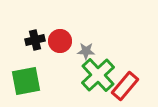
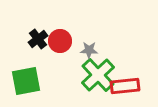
black cross: moved 3 px right, 1 px up; rotated 24 degrees counterclockwise
gray star: moved 3 px right, 1 px up
red rectangle: rotated 44 degrees clockwise
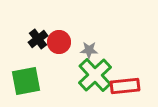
red circle: moved 1 px left, 1 px down
green cross: moved 3 px left
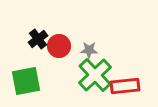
red circle: moved 4 px down
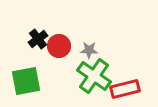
green cross: moved 1 px left, 1 px down; rotated 12 degrees counterclockwise
red rectangle: moved 3 px down; rotated 8 degrees counterclockwise
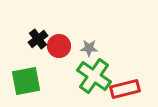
gray star: moved 2 px up
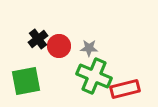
green cross: rotated 12 degrees counterclockwise
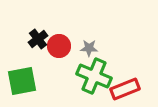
green square: moved 4 px left
red rectangle: rotated 8 degrees counterclockwise
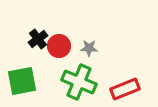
green cross: moved 15 px left, 6 px down
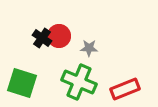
black cross: moved 4 px right, 1 px up; rotated 18 degrees counterclockwise
red circle: moved 10 px up
green square: moved 2 px down; rotated 28 degrees clockwise
